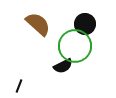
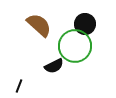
brown semicircle: moved 1 px right, 1 px down
black semicircle: moved 9 px left
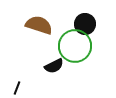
brown semicircle: rotated 24 degrees counterclockwise
black line: moved 2 px left, 2 px down
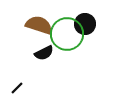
green circle: moved 8 px left, 12 px up
black semicircle: moved 10 px left, 13 px up
black line: rotated 24 degrees clockwise
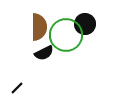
brown semicircle: moved 2 px down; rotated 72 degrees clockwise
green circle: moved 1 px left, 1 px down
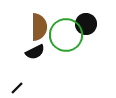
black circle: moved 1 px right
black semicircle: moved 9 px left, 1 px up
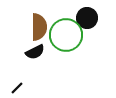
black circle: moved 1 px right, 6 px up
